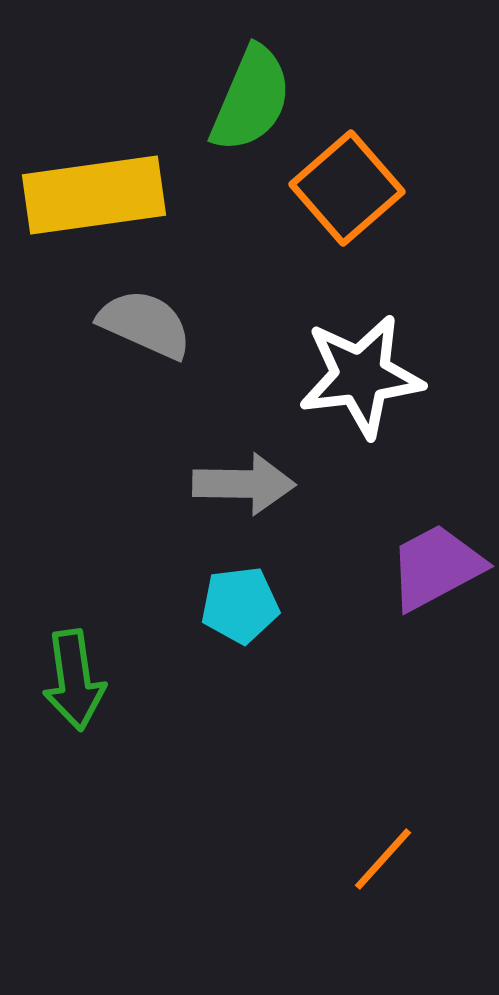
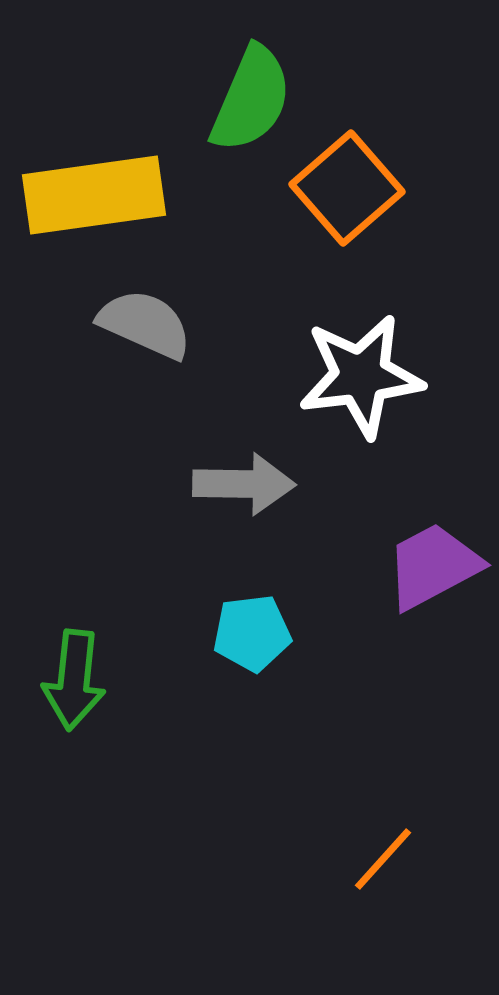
purple trapezoid: moved 3 px left, 1 px up
cyan pentagon: moved 12 px right, 28 px down
green arrow: rotated 14 degrees clockwise
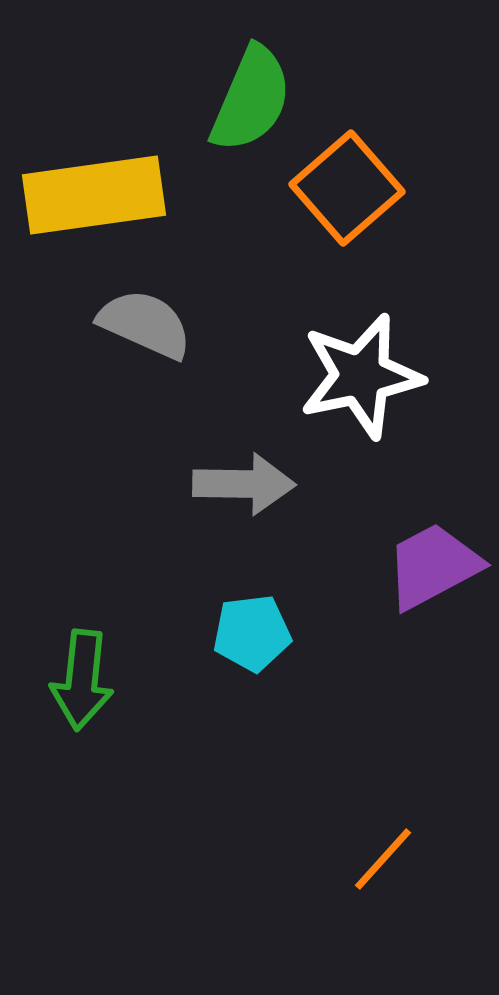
white star: rotated 5 degrees counterclockwise
green arrow: moved 8 px right
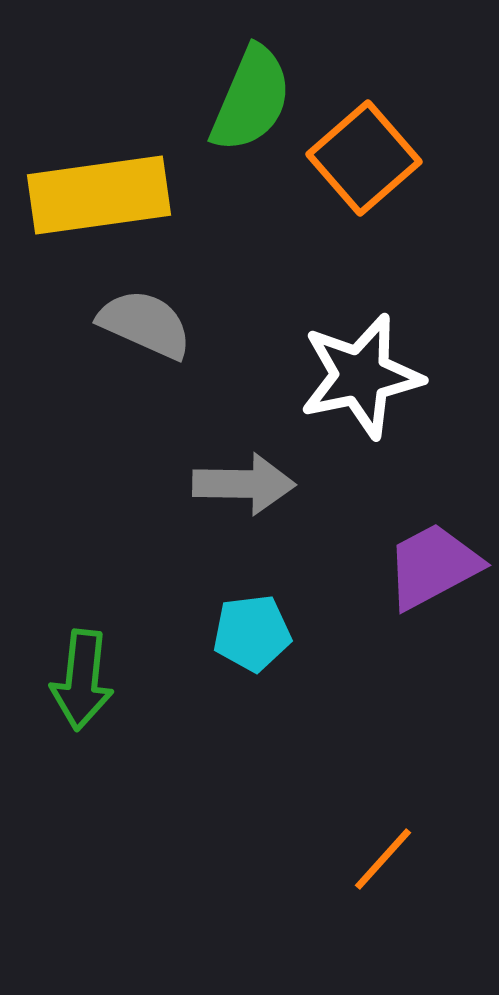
orange square: moved 17 px right, 30 px up
yellow rectangle: moved 5 px right
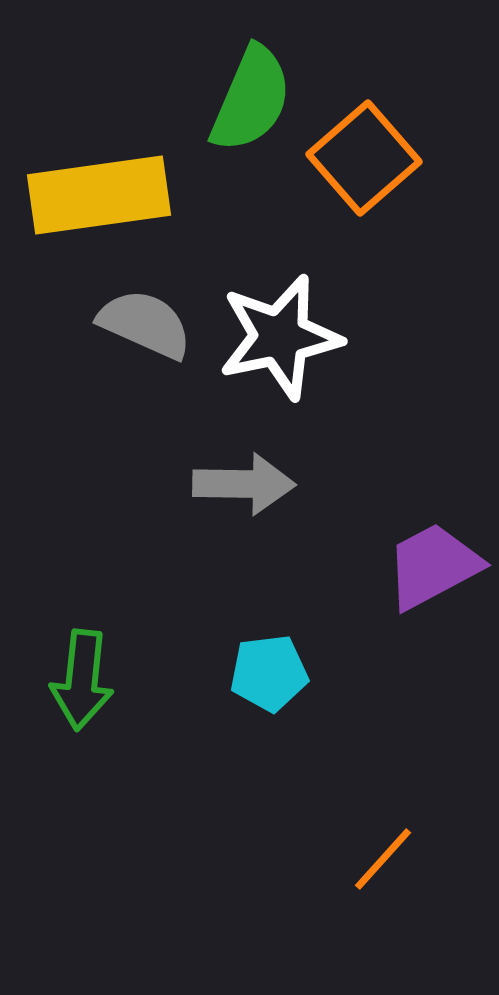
white star: moved 81 px left, 39 px up
cyan pentagon: moved 17 px right, 40 px down
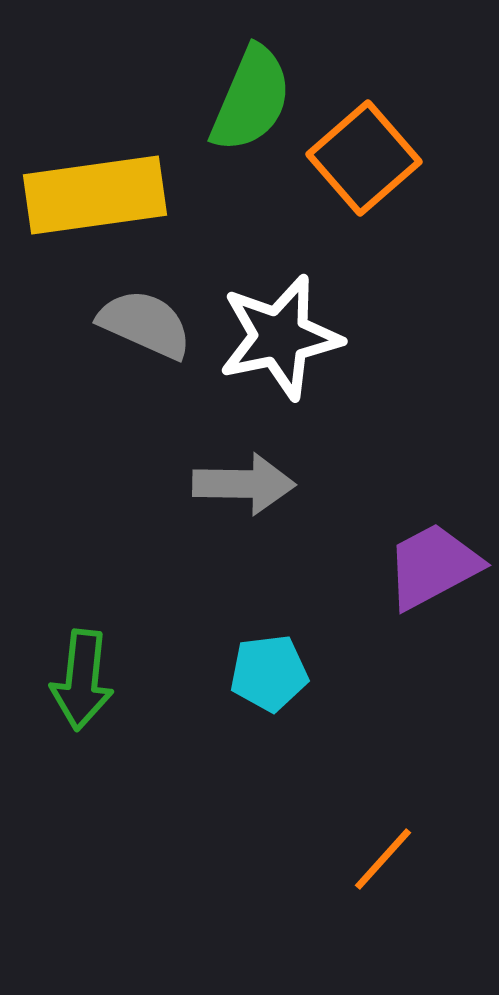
yellow rectangle: moved 4 px left
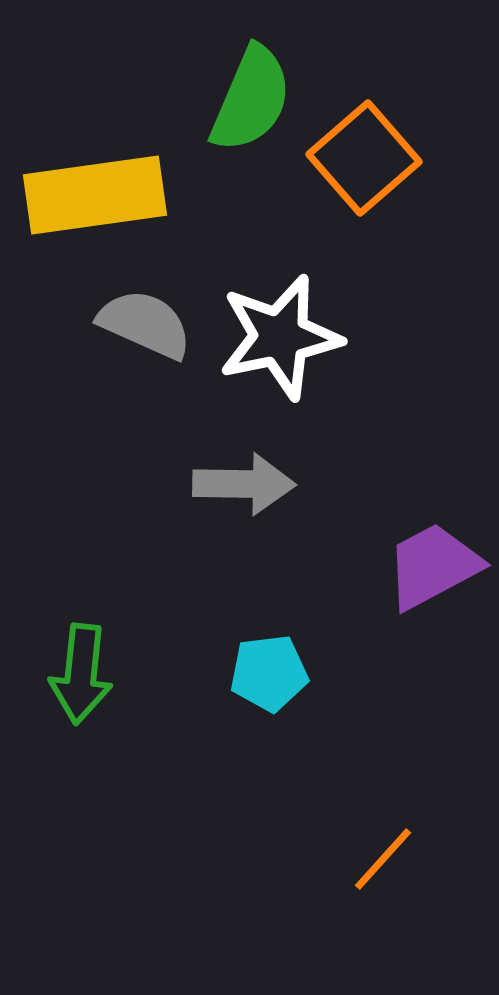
green arrow: moved 1 px left, 6 px up
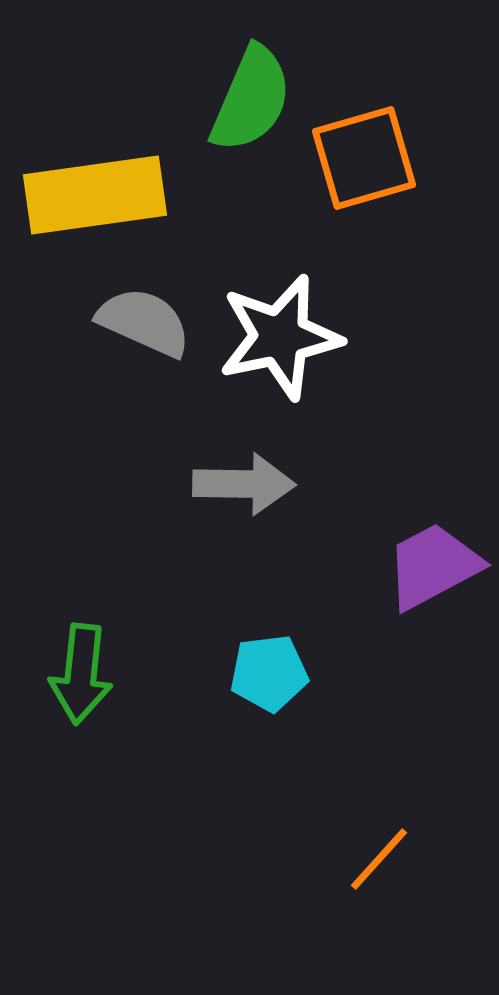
orange square: rotated 25 degrees clockwise
gray semicircle: moved 1 px left, 2 px up
orange line: moved 4 px left
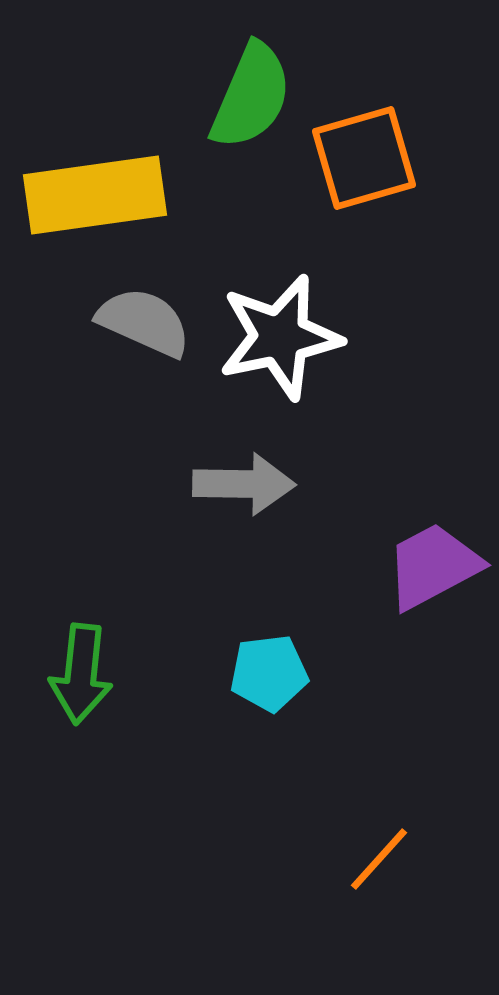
green semicircle: moved 3 px up
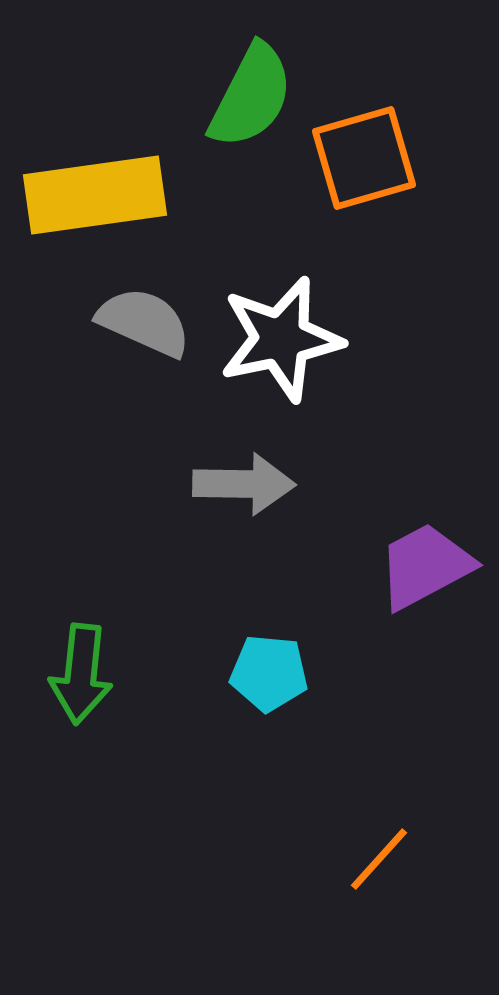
green semicircle: rotated 4 degrees clockwise
white star: moved 1 px right, 2 px down
purple trapezoid: moved 8 px left
cyan pentagon: rotated 12 degrees clockwise
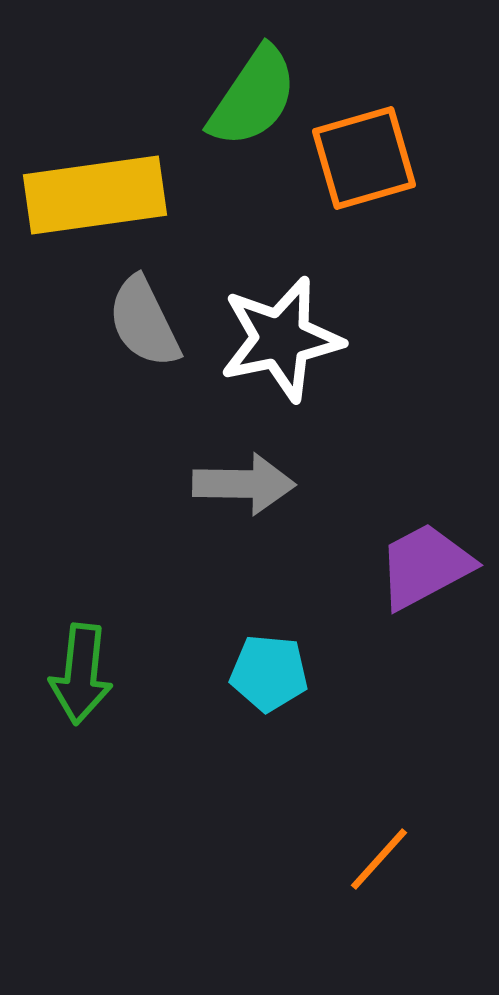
green semicircle: moved 2 px right, 1 px down; rotated 7 degrees clockwise
gray semicircle: rotated 140 degrees counterclockwise
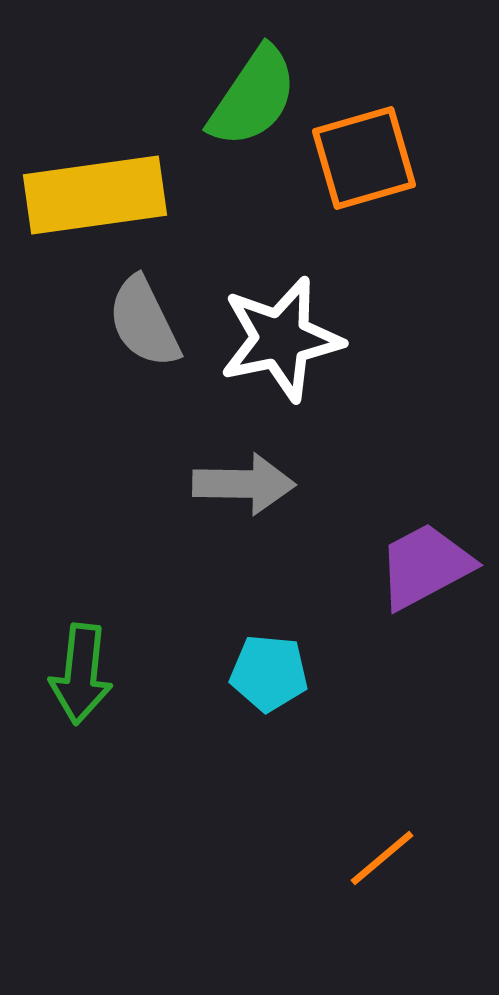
orange line: moved 3 px right, 1 px up; rotated 8 degrees clockwise
